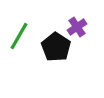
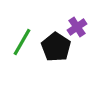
green line: moved 3 px right, 6 px down
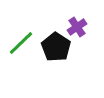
green line: moved 1 px left, 1 px down; rotated 16 degrees clockwise
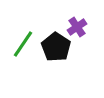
green line: moved 2 px right, 1 px down; rotated 12 degrees counterclockwise
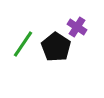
purple cross: rotated 24 degrees counterclockwise
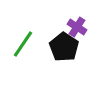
black pentagon: moved 8 px right
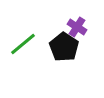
green line: rotated 16 degrees clockwise
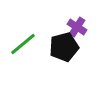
black pentagon: rotated 24 degrees clockwise
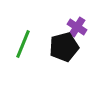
green line: rotated 28 degrees counterclockwise
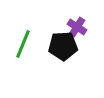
black pentagon: moved 1 px left, 1 px up; rotated 12 degrees clockwise
